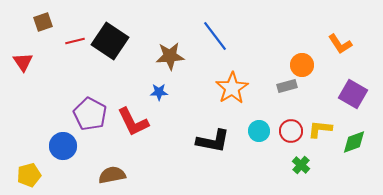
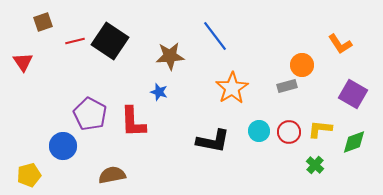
blue star: rotated 18 degrees clockwise
red L-shape: rotated 24 degrees clockwise
red circle: moved 2 px left, 1 px down
green cross: moved 14 px right
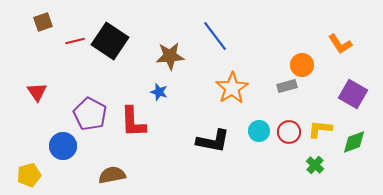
red triangle: moved 14 px right, 30 px down
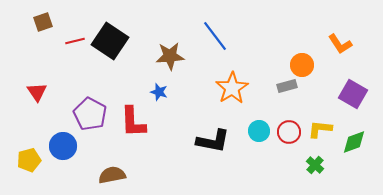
yellow pentagon: moved 15 px up
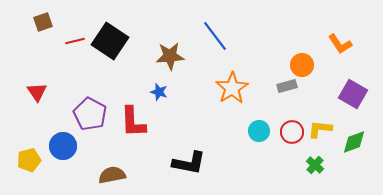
red circle: moved 3 px right
black L-shape: moved 24 px left, 22 px down
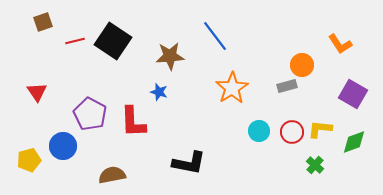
black square: moved 3 px right
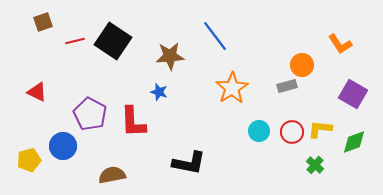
red triangle: rotated 30 degrees counterclockwise
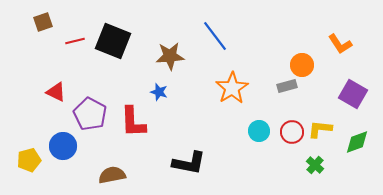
black square: rotated 12 degrees counterclockwise
red triangle: moved 19 px right
green diamond: moved 3 px right
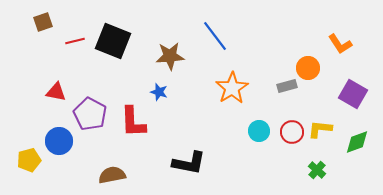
orange circle: moved 6 px right, 3 px down
red triangle: rotated 15 degrees counterclockwise
blue circle: moved 4 px left, 5 px up
green cross: moved 2 px right, 5 px down
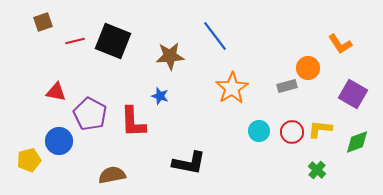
blue star: moved 1 px right, 4 px down
